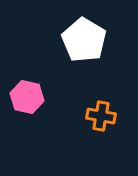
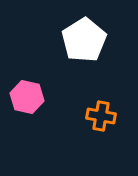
white pentagon: rotated 9 degrees clockwise
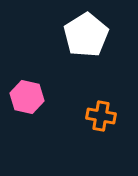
white pentagon: moved 2 px right, 5 px up
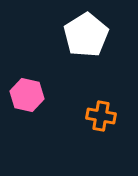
pink hexagon: moved 2 px up
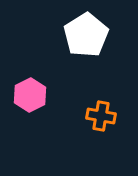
pink hexagon: moved 3 px right; rotated 20 degrees clockwise
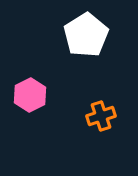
orange cross: rotated 28 degrees counterclockwise
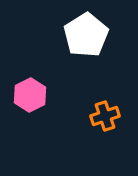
orange cross: moved 4 px right
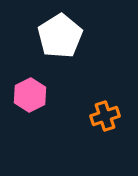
white pentagon: moved 26 px left, 1 px down
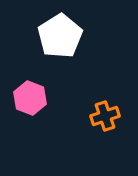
pink hexagon: moved 3 px down; rotated 12 degrees counterclockwise
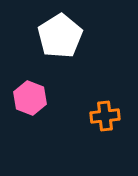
orange cross: rotated 12 degrees clockwise
